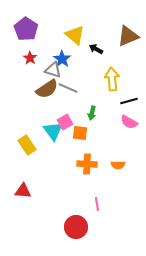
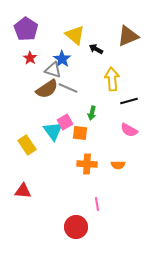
pink semicircle: moved 8 px down
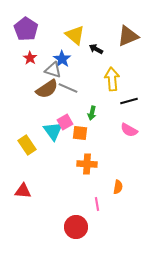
orange semicircle: moved 22 px down; rotated 80 degrees counterclockwise
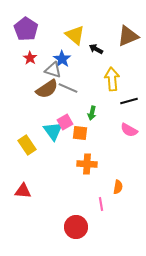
pink line: moved 4 px right
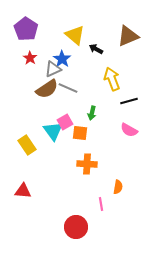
gray triangle: moved 1 px up; rotated 42 degrees counterclockwise
yellow arrow: rotated 15 degrees counterclockwise
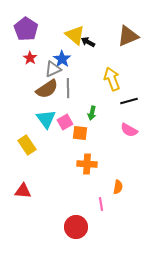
black arrow: moved 8 px left, 7 px up
gray line: rotated 66 degrees clockwise
cyan triangle: moved 7 px left, 12 px up
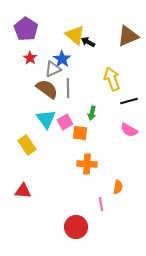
brown semicircle: rotated 110 degrees counterclockwise
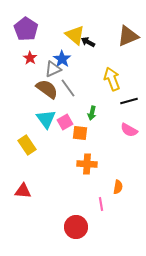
gray line: rotated 36 degrees counterclockwise
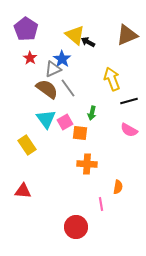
brown triangle: moved 1 px left, 1 px up
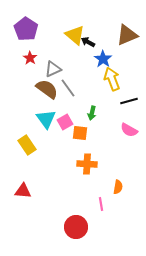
blue star: moved 41 px right
